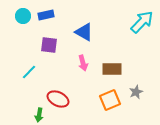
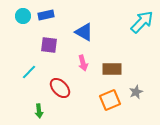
red ellipse: moved 2 px right, 11 px up; rotated 20 degrees clockwise
green arrow: moved 4 px up; rotated 16 degrees counterclockwise
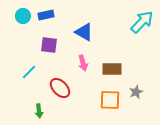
orange square: rotated 25 degrees clockwise
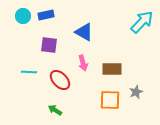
cyan line: rotated 49 degrees clockwise
red ellipse: moved 8 px up
green arrow: moved 16 px right, 1 px up; rotated 128 degrees clockwise
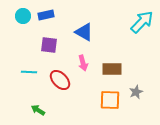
green arrow: moved 17 px left
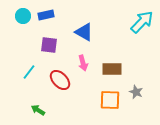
cyan line: rotated 56 degrees counterclockwise
gray star: rotated 24 degrees counterclockwise
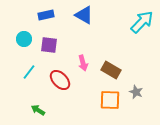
cyan circle: moved 1 px right, 23 px down
blue triangle: moved 17 px up
brown rectangle: moved 1 px left, 1 px down; rotated 30 degrees clockwise
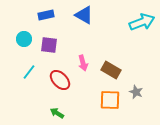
cyan arrow: rotated 25 degrees clockwise
green arrow: moved 19 px right, 3 px down
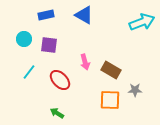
pink arrow: moved 2 px right, 1 px up
gray star: moved 1 px left, 2 px up; rotated 24 degrees counterclockwise
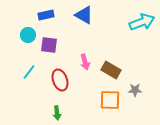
cyan circle: moved 4 px right, 4 px up
red ellipse: rotated 25 degrees clockwise
green arrow: rotated 128 degrees counterclockwise
